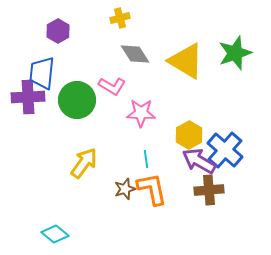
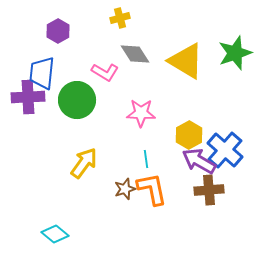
pink L-shape: moved 7 px left, 14 px up
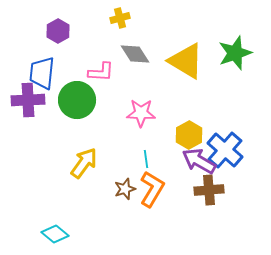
pink L-shape: moved 4 px left; rotated 28 degrees counterclockwise
purple cross: moved 3 px down
orange L-shape: rotated 42 degrees clockwise
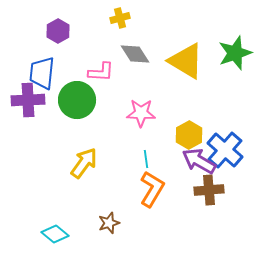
brown star: moved 16 px left, 34 px down
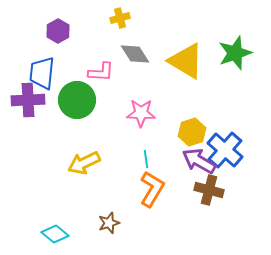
yellow hexagon: moved 3 px right, 3 px up; rotated 12 degrees clockwise
yellow arrow: rotated 152 degrees counterclockwise
brown cross: rotated 20 degrees clockwise
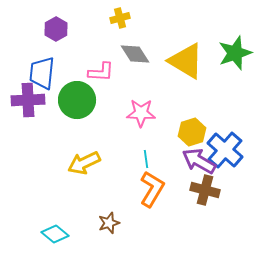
purple hexagon: moved 2 px left, 2 px up
brown cross: moved 4 px left
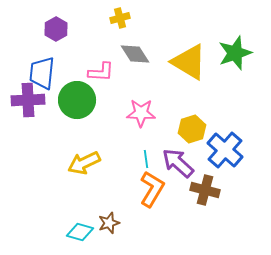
yellow triangle: moved 3 px right, 1 px down
yellow hexagon: moved 3 px up
purple arrow: moved 21 px left, 2 px down; rotated 12 degrees clockwise
cyan diamond: moved 25 px right, 2 px up; rotated 24 degrees counterclockwise
